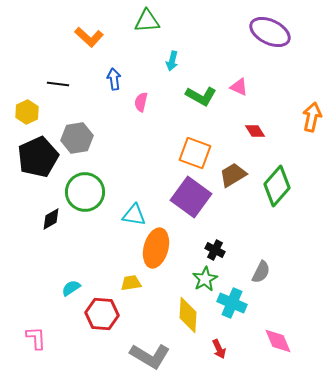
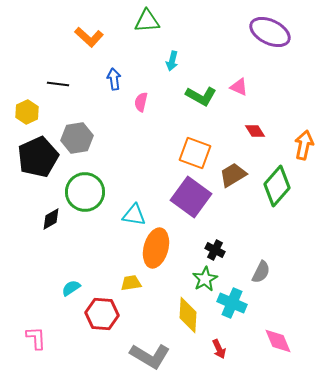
orange arrow: moved 8 px left, 28 px down
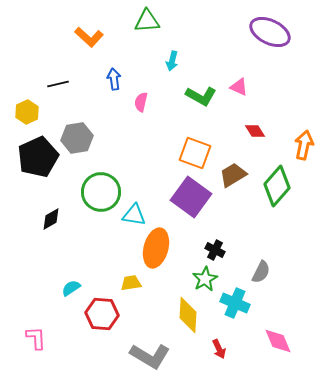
black line: rotated 20 degrees counterclockwise
green circle: moved 16 px right
cyan cross: moved 3 px right
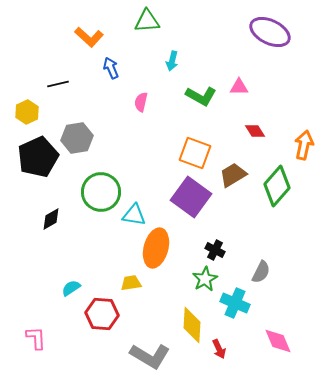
blue arrow: moved 3 px left, 11 px up; rotated 15 degrees counterclockwise
pink triangle: rotated 24 degrees counterclockwise
yellow diamond: moved 4 px right, 10 px down
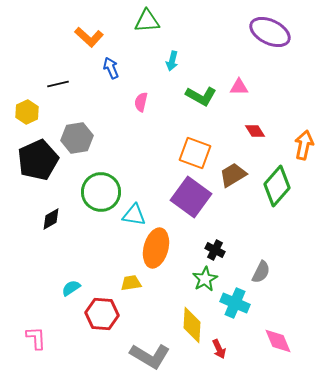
black pentagon: moved 3 px down
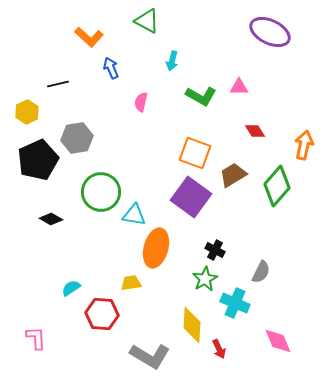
green triangle: rotated 32 degrees clockwise
black diamond: rotated 60 degrees clockwise
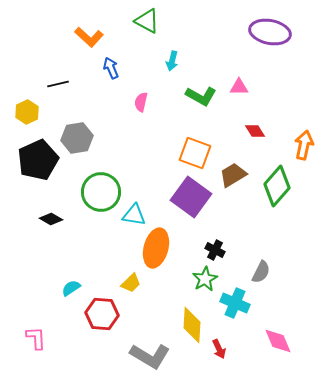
purple ellipse: rotated 15 degrees counterclockwise
yellow trapezoid: rotated 145 degrees clockwise
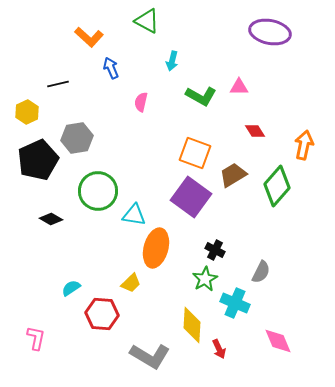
green circle: moved 3 px left, 1 px up
pink L-shape: rotated 15 degrees clockwise
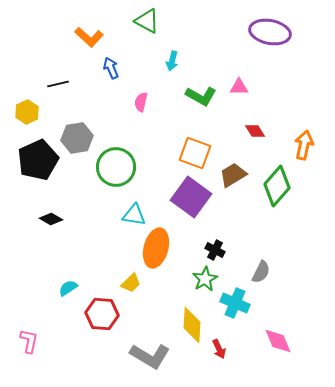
green circle: moved 18 px right, 24 px up
cyan semicircle: moved 3 px left
pink L-shape: moved 7 px left, 3 px down
